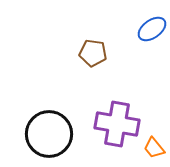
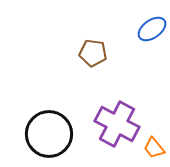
purple cross: rotated 18 degrees clockwise
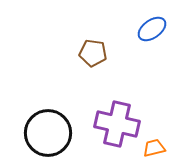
purple cross: rotated 15 degrees counterclockwise
black circle: moved 1 px left, 1 px up
orange trapezoid: rotated 115 degrees clockwise
